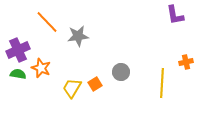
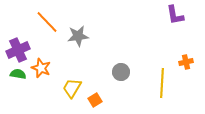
orange square: moved 16 px down
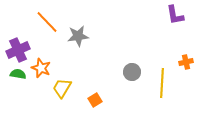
gray circle: moved 11 px right
yellow trapezoid: moved 10 px left
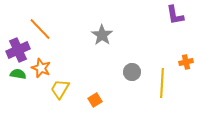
orange line: moved 7 px left, 7 px down
gray star: moved 24 px right, 1 px up; rotated 30 degrees counterclockwise
yellow trapezoid: moved 2 px left, 1 px down
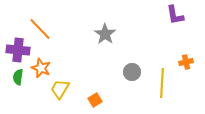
gray star: moved 3 px right, 1 px up
purple cross: rotated 30 degrees clockwise
green semicircle: moved 3 px down; rotated 91 degrees counterclockwise
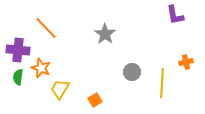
orange line: moved 6 px right, 1 px up
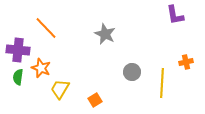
gray star: rotated 10 degrees counterclockwise
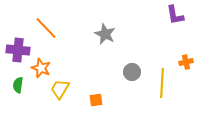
green semicircle: moved 8 px down
orange square: moved 1 px right; rotated 24 degrees clockwise
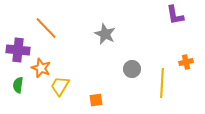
gray circle: moved 3 px up
yellow trapezoid: moved 3 px up
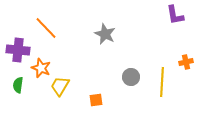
gray circle: moved 1 px left, 8 px down
yellow line: moved 1 px up
